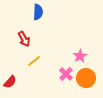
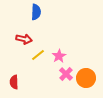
blue semicircle: moved 2 px left
red arrow: rotated 49 degrees counterclockwise
pink star: moved 21 px left
yellow line: moved 4 px right, 6 px up
red semicircle: moved 4 px right; rotated 136 degrees clockwise
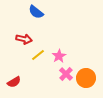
blue semicircle: rotated 126 degrees clockwise
red semicircle: rotated 120 degrees counterclockwise
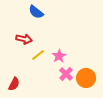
red semicircle: moved 2 px down; rotated 32 degrees counterclockwise
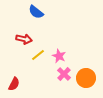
pink star: rotated 16 degrees counterclockwise
pink cross: moved 2 px left
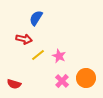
blue semicircle: moved 6 px down; rotated 84 degrees clockwise
pink cross: moved 2 px left, 7 px down
red semicircle: rotated 80 degrees clockwise
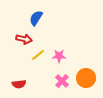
pink star: rotated 24 degrees counterclockwise
red semicircle: moved 5 px right; rotated 24 degrees counterclockwise
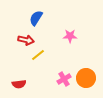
red arrow: moved 2 px right, 1 px down
pink star: moved 11 px right, 20 px up
pink cross: moved 2 px right, 2 px up; rotated 16 degrees clockwise
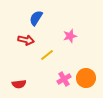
pink star: rotated 16 degrees counterclockwise
yellow line: moved 9 px right
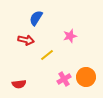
orange circle: moved 1 px up
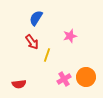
red arrow: moved 6 px right, 2 px down; rotated 42 degrees clockwise
yellow line: rotated 32 degrees counterclockwise
